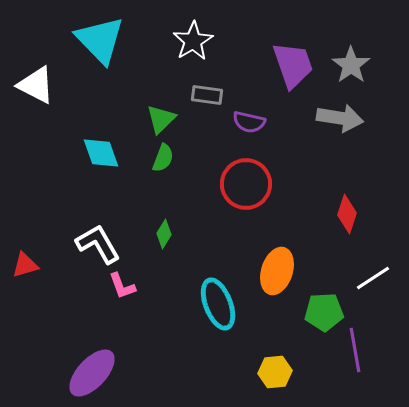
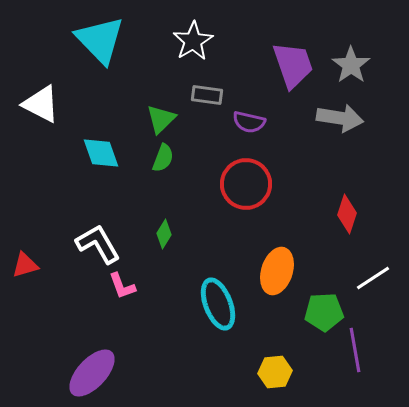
white triangle: moved 5 px right, 19 px down
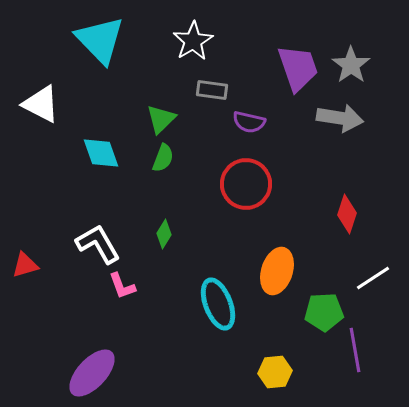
purple trapezoid: moved 5 px right, 3 px down
gray rectangle: moved 5 px right, 5 px up
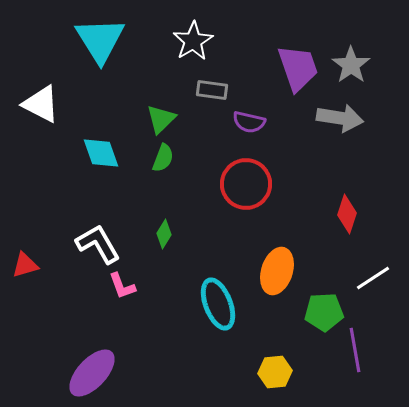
cyan triangle: rotated 12 degrees clockwise
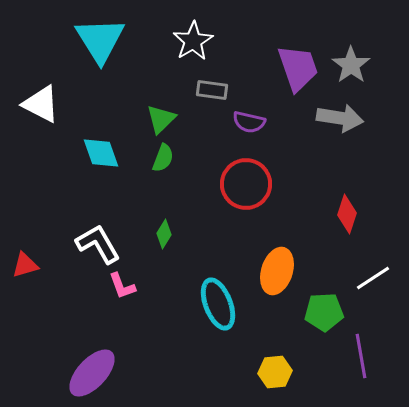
purple line: moved 6 px right, 6 px down
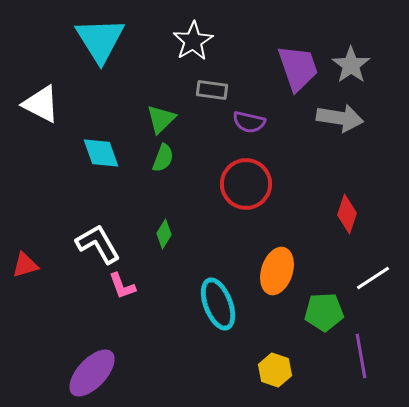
yellow hexagon: moved 2 px up; rotated 24 degrees clockwise
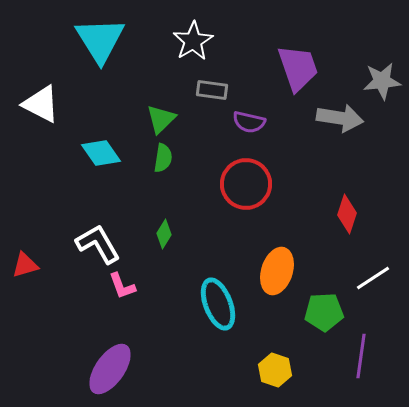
gray star: moved 31 px right, 16 px down; rotated 30 degrees clockwise
cyan diamond: rotated 15 degrees counterclockwise
green semicircle: rotated 12 degrees counterclockwise
purple line: rotated 18 degrees clockwise
purple ellipse: moved 18 px right, 4 px up; rotated 8 degrees counterclockwise
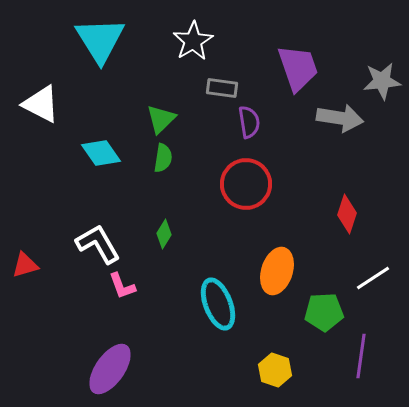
gray rectangle: moved 10 px right, 2 px up
purple semicircle: rotated 112 degrees counterclockwise
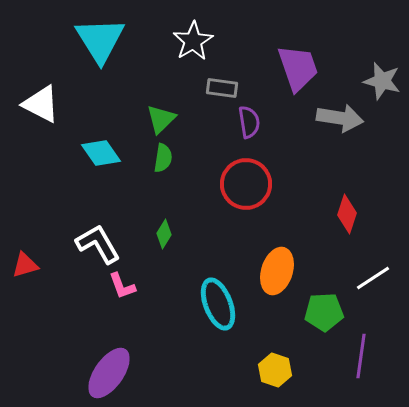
gray star: rotated 21 degrees clockwise
purple ellipse: moved 1 px left, 4 px down
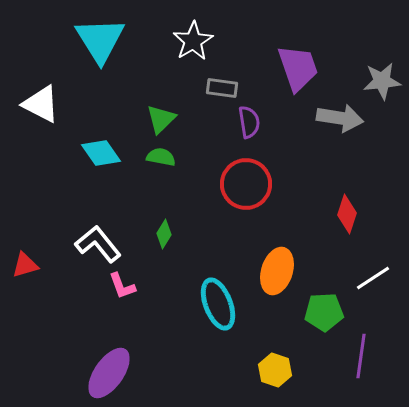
gray star: rotated 21 degrees counterclockwise
green semicircle: moved 2 px left, 1 px up; rotated 88 degrees counterclockwise
white L-shape: rotated 9 degrees counterclockwise
